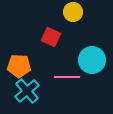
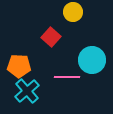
red square: rotated 18 degrees clockwise
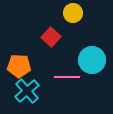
yellow circle: moved 1 px down
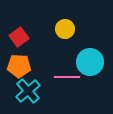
yellow circle: moved 8 px left, 16 px down
red square: moved 32 px left; rotated 12 degrees clockwise
cyan circle: moved 2 px left, 2 px down
cyan cross: moved 1 px right
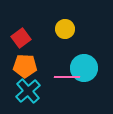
red square: moved 2 px right, 1 px down
cyan circle: moved 6 px left, 6 px down
orange pentagon: moved 6 px right
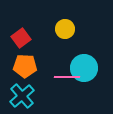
cyan cross: moved 6 px left, 5 px down
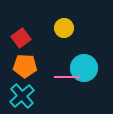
yellow circle: moved 1 px left, 1 px up
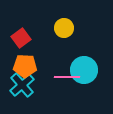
cyan circle: moved 2 px down
cyan cross: moved 11 px up
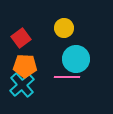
cyan circle: moved 8 px left, 11 px up
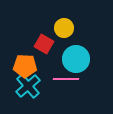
red square: moved 23 px right, 6 px down; rotated 24 degrees counterclockwise
pink line: moved 1 px left, 2 px down
cyan cross: moved 6 px right, 1 px down
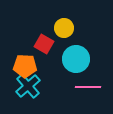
pink line: moved 22 px right, 8 px down
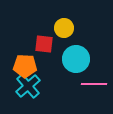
red square: rotated 24 degrees counterclockwise
pink line: moved 6 px right, 3 px up
